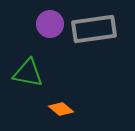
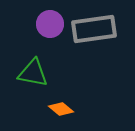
green triangle: moved 5 px right
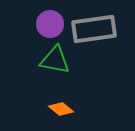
green triangle: moved 22 px right, 13 px up
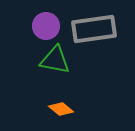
purple circle: moved 4 px left, 2 px down
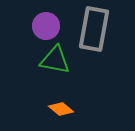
gray rectangle: rotated 72 degrees counterclockwise
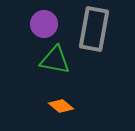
purple circle: moved 2 px left, 2 px up
orange diamond: moved 3 px up
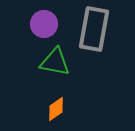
green triangle: moved 2 px down
orange diamond: moved 5 px left, 3 px down; rotated 75 degrees counterclockwise
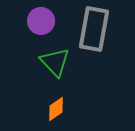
purple circle: moved 3 px left, 3 px up
green triangle: rotated 36 degrees clockwise
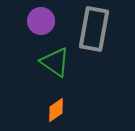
green triangle: rotated 12 degrees counterclockwise
orange diamond: moved 1 px down
